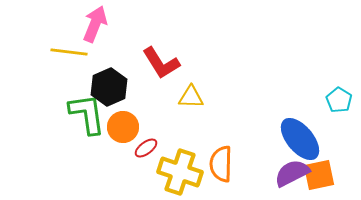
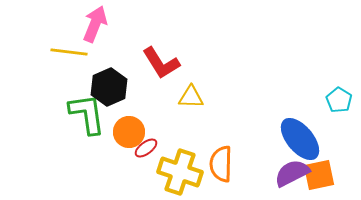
orange circle: moved 6 px right, 5 px down
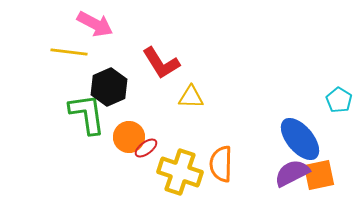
pink arrow: rotated 96 degrees clockwise
orange circle: moved 5 px down
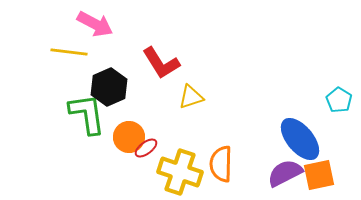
yellow triangle: rotated 20 degrees counterclockwise
purple semicircle: moved 7 px left
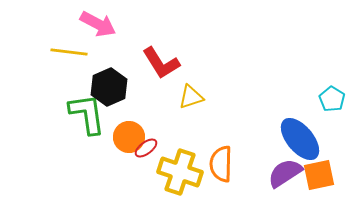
pink arrow: moved 3 px right
cyan pentagon: moved 7 px left, 1 px up
purple semicircle: rotated 6 degrees counterclockwise
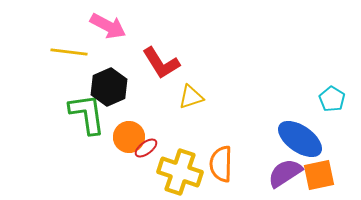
pink arrow: moved 10 px right, 2 px down
blue ellipse: rotated 15 degrees counterclockwise
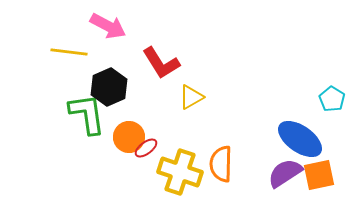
yellow triangle: rotated 12 degrees counterclockwise
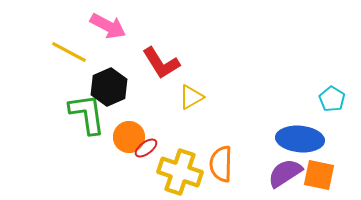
yellow line: rotated 21 degrees clockwise
blue ellipse: rotated 30 degrees counterclockwise
orange square: rotated 24 degrees clockwise
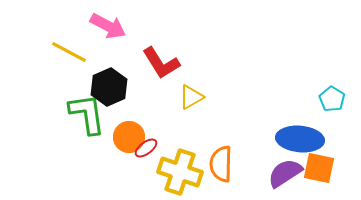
orange square: moved 7 px up
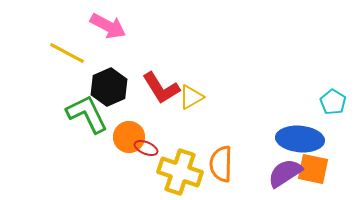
yellow line: moved 2 px left, 1 px down
red L-shape: moved 25 px down
cyan pentagon: moved 1 px right, 3 px down
green L-shape: rotated 18 degrees counterclockwise
red ellipse: rotated 60 degrees clockwise
orange square: moved 6 px left, 1 px down
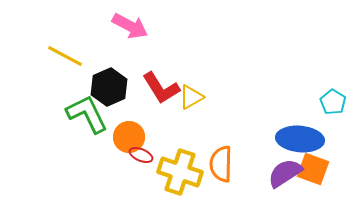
pink arrow: moved 22 px right
yellow line: moved 2 px left, 3 px down
red ellipse: moved 5 px left, 7 px down
orange square: rotated 8 degrees clockwise
